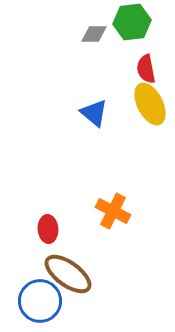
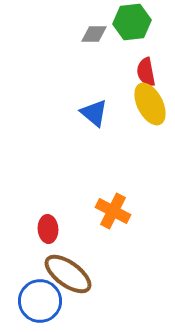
red semicircle: moved 3 px down
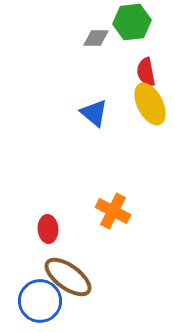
gray diamond: moved 2 px right, 4 px down
brown ellipse: moved 3 px down
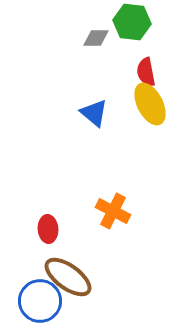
green hexagon: rotated 12 degrees clockwise
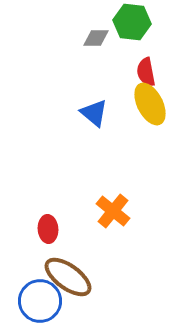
orange cross: rotated 12 degrees clockwise
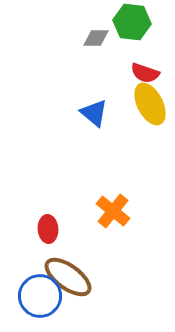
red semicircle: moved 1 px left, 1 px down; rotated 60 degrees counterclockwise
blue circle: moved 5 px up
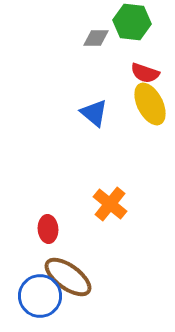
orange cross: moved 3 px left, 7 px up
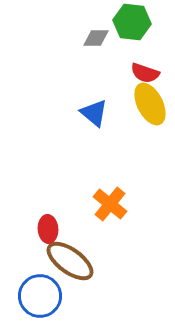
brown ellipse: moved 2 px right, 16 px up
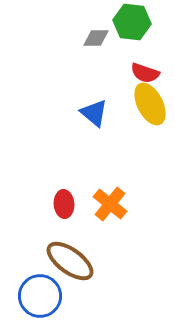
red ellipse: moved 16 px right, 25 px up
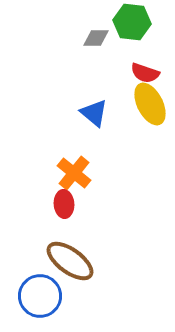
orange cross: moved 36 px left, 31 px up
